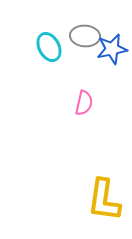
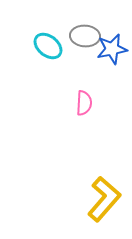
cyan ellipse: moved 1 px left, 1 px up; rotated 24 degrees counterclockwise
pink semicircle: rotated 10 degrees counterclockwise
yellow L-shape: moved 1 px up; rotated 147 degrees counterclockwise
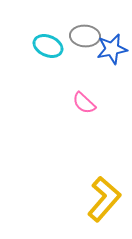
cyan ellipse: rotated 16 degrees counterclockwise
pink semicircle: rotated 130 degrees clockwise
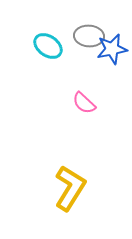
gray ellipse: moved 4 px right
cyan ellipse: rotated 12 degrees clockwise
yellow L-shape: moved 34 px left, 11 px up; rotated 9 degrees counterclockwise
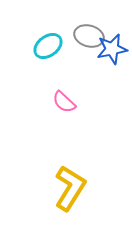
gray ellipse: rotated 12 degrees clockwise
cyan ellipse: rotated 72 degrees counterclockwise
pink semicircle: moved 20 px left, 1 px up
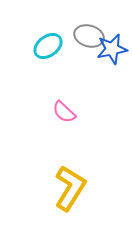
pink semicircle: moved 10 px down
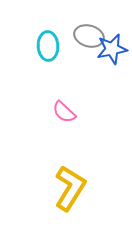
cyan ellipse: rotated 56 degrees counterclockwise
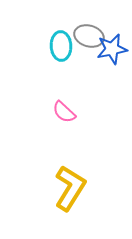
cyan ellipse: moved 13 px right
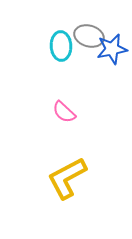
yellow L-shape: moved 3 px left, 10 px up; rotated 150 degrees counterclockwise
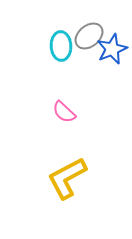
gray ellipse: rotated 56 degrees counterclockwise
blue star: rotated 12 degrees counterclockwise
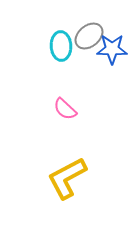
blue star: rotated 24 degrees clockwise
pink semicircle: moved 1 px right, 3 px up
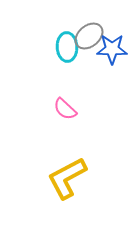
cyan ellipse: moved 6 px right, 1 px down
